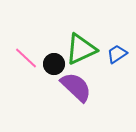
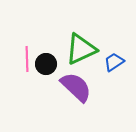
blue trapezoid: moved 3 px left, 8 px down
pink line: moved 1 px right, 1 px down; rotated 45 degrees clockwise
black circle: moved 8 px left
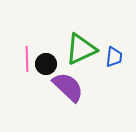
blue trapezoid: moved 5 px up; rotated 130 degrees clockwise
purple semicircle: moved 8 px left
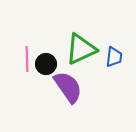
purple semicircle: rotated 12 degrees clockwise
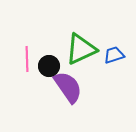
blue trapezoid: moved 2 px up; rotated 115 degrees counterclockwise
black circle: moved 3 px right, 2 px down
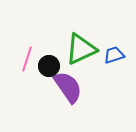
pink line: rotated 20 degrees clockwise
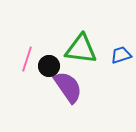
green triangle: rotated 32 degrees clockwise
blue trapezoid: moved 7 px right
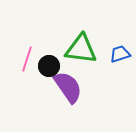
blue trapezoid: moved 1 px left, 1 px up
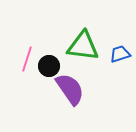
green triangle: moved 2 px right, 3 px up
purple semicircle: moved 2 px right, 2 px down
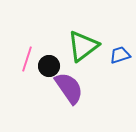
green triangle: rotated 44 degrees counterclockwise
blue trapezoid: moved 1 px down
purple semicircle: moved 1 px left, 1 px up
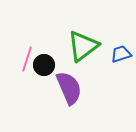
blue trapezoid: moved 1 px right, 1 px up
black circle: moved 5 px left, 1 px up
purple semicircle: rotated 12 degrees clockwise
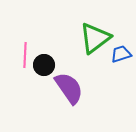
green triangle: moved 12 px right, 8 px up
pink line: moved 2 px left, 4 px up; rotated 15 degrees counterclockwise
purple semicircle: rotated 12 degrees counterclockwise
